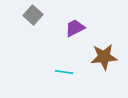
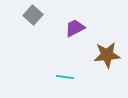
brown star: moved 3 px right, 2 px up
cyan line: moved 1 px right, 5 px down
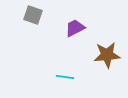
gray square: rotated 24 degrees counterclockwise
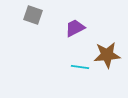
cyan line: moved 15 px right, 10 px up
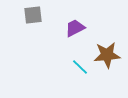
gray square: rotated 24 degrees counterclockwise
cyan line: rotated 36 degrees clockwise
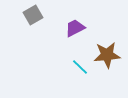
gray square: rotated 24 degrees counterclockwise
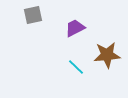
gray square: rotated 18 degrees clockwise
cyan line: moved 4 px left
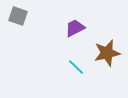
gray square: moved 15 px left, 1 px down; rotated 30 degrees clockwise
brown star: moved 2 px up; rotated 8 degrees counterclockwise
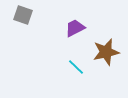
gray square: moved 5 px right, 1 px up
brown star: moved 1 px left, 1 px up
